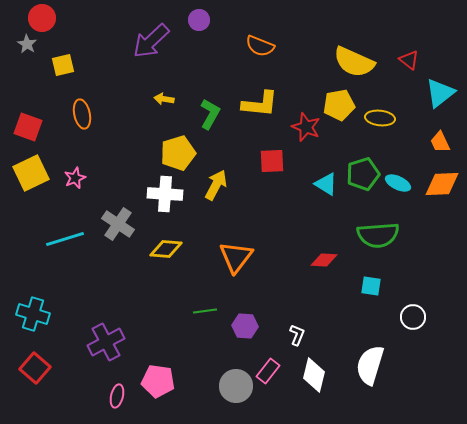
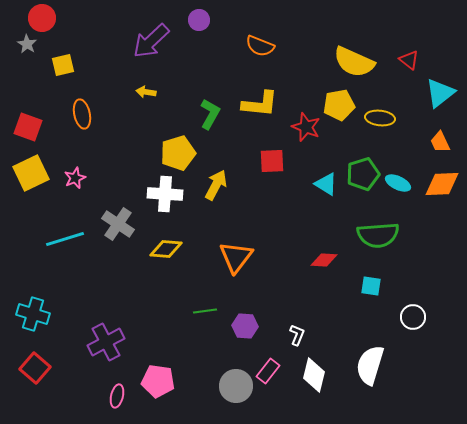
yellow arrow at (164, 99): moved 18 px left, 7 px up
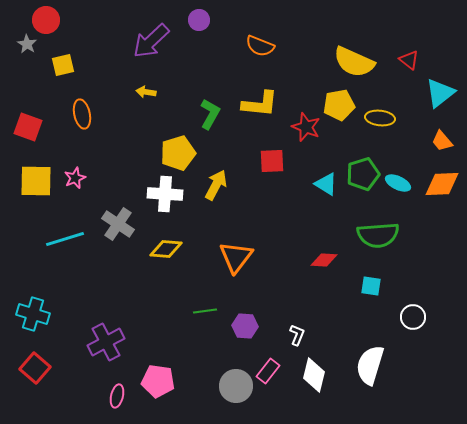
red circle at (42, 18): moved 4 px right, 2 px down
orange trapezoid at (440, 142): moved 2 px right, 1 px up; rotated 15 degrees counterclockwise
yellow square at (31, 173): moved 5 px right, 8 px down; rotated 27 degrees clockwise
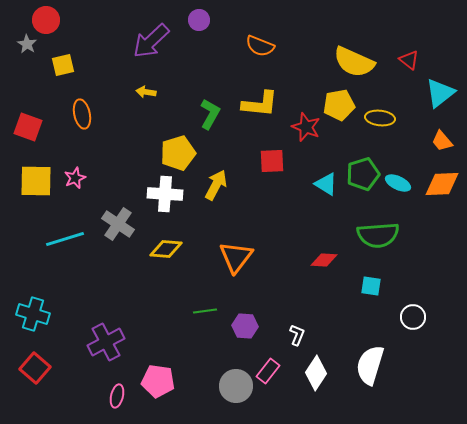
white diamond at (314, 375): moved 2 px right, 2 px up; rotated 20 degrees clockwise
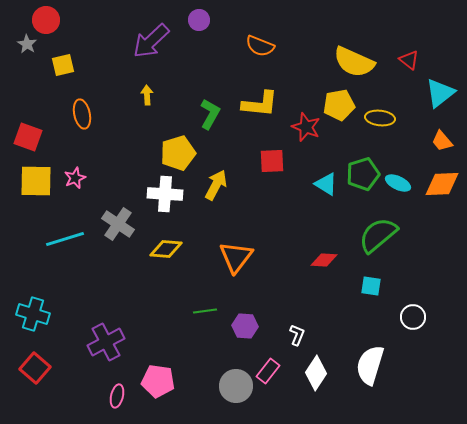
yellow arrow at (146, 92): moved 1 px right, 3 px down; rotated 78 degrees clockwise
red square at (28, 127): moved 10 px down
green semicircle at (378, 235): rotated 144 degrees clockwise
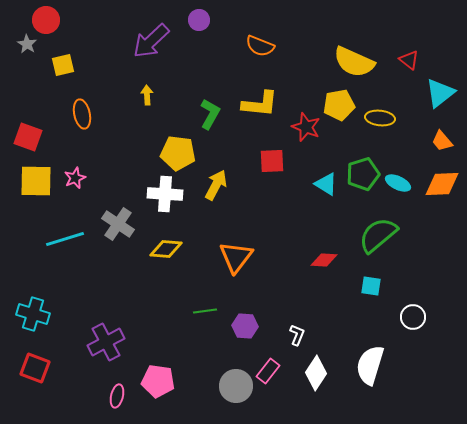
yellow pentagon at (178, 153): rotated 24 degrees clockwise
red square at (35, 368): rotated 20 degrees counterclockwise
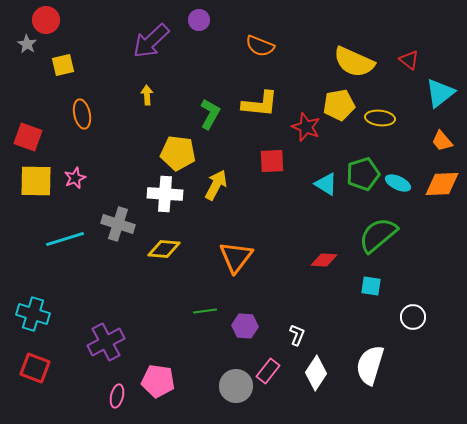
gray cross at (118, 224): rotated 16 degrees counterclockwise
yellow diamond at (166, 249): moved 2 px left
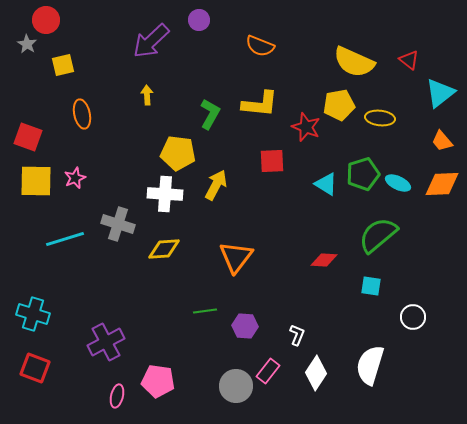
yellow diamond at (164, 249): rotated 8 degrees counterclockwise
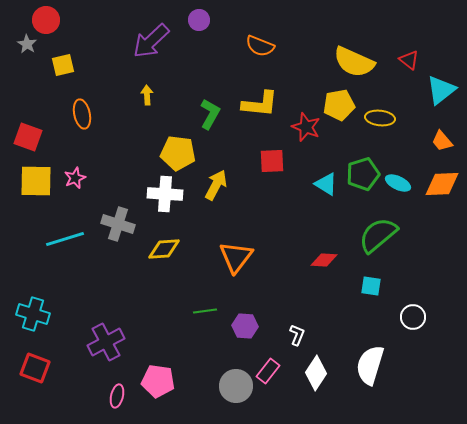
cyan triangle at (440, 93): moved 1 px right, 3 px up
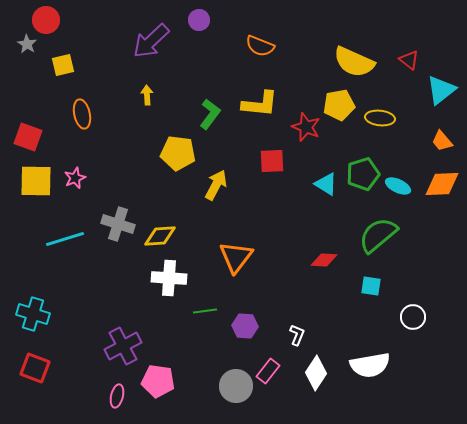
green L-shape at (210, 114): rotated 8 degrees clockwise
cyan ellipse at (398, 183): moved 3 px down
white cross at (165, 194): moved 4 px right, 84 px down
yellow diamond at (164, 249): moved 4 px left, 13 px up
purple cross at (106, 342): moved 17 px right, 4 px down
white semicircle at (370, 365): rotated 117 degrees counterclockwise
